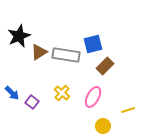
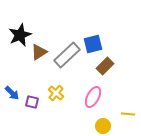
black star: moved 1 px right, 1 px up
gray rectangle: moved 1 px right; rotated 52 degrees counterclockwise
yellow cross: moved 6 px left
purple square: rotated 24 degrees counterclockwise
yellow line: moved 4 px down; rotated 24 degrees clockwise
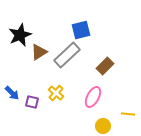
blue square: moved 12 px left, 14 px up
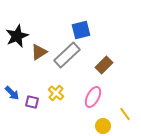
black star: moved 3 px left, 1 px down
brown rectangle: moved 1 px left, 1 px up
yellow line: moved 3 px left; rotated 48 degrees clockwise
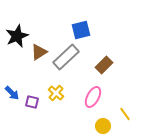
gray rectangle: moved 1 px left, 2 px down
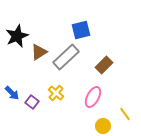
purple square: rotated 24 degrees clockwise
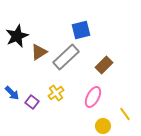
yellow cross: rotated 14 degrees clockwise
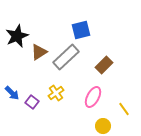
yellow line: moved 1 px left, 5 px up
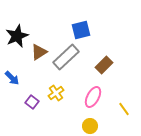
blue arrow: moved 15 px up
yellow circle: moved 13 px left
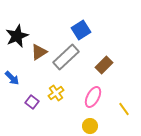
blue square: rotated 18 degrees counterclockwise
